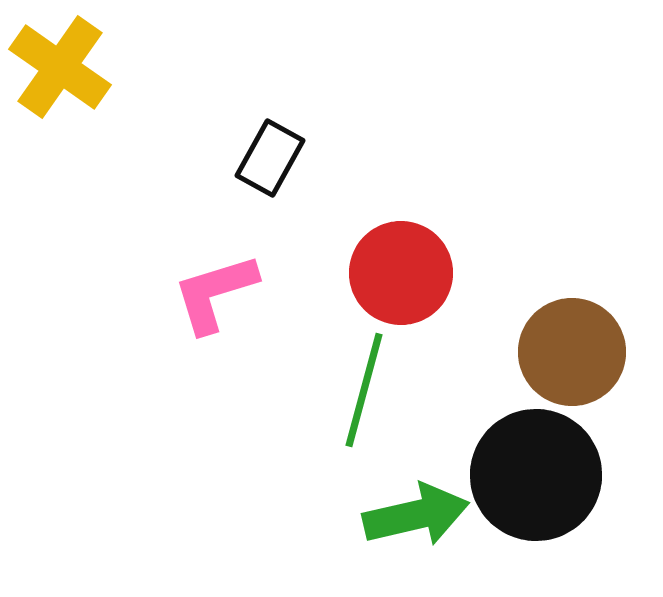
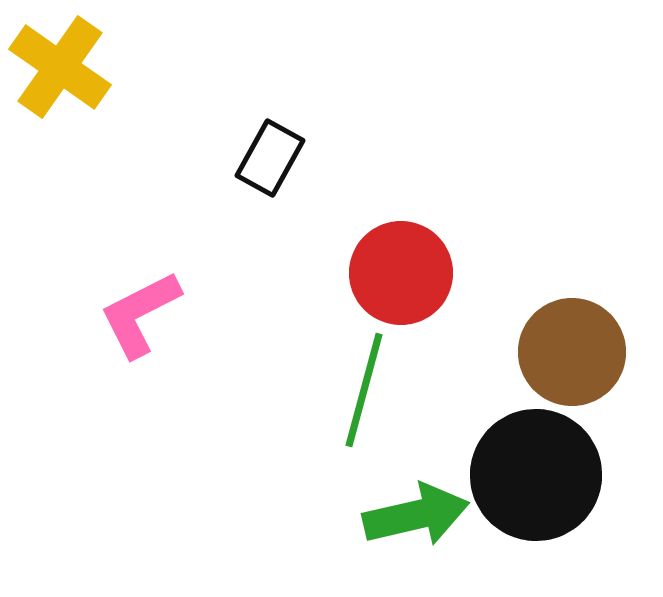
pink L-shape: moved 75 px left, 21 px down; rotated 10 degrees counterclockwise
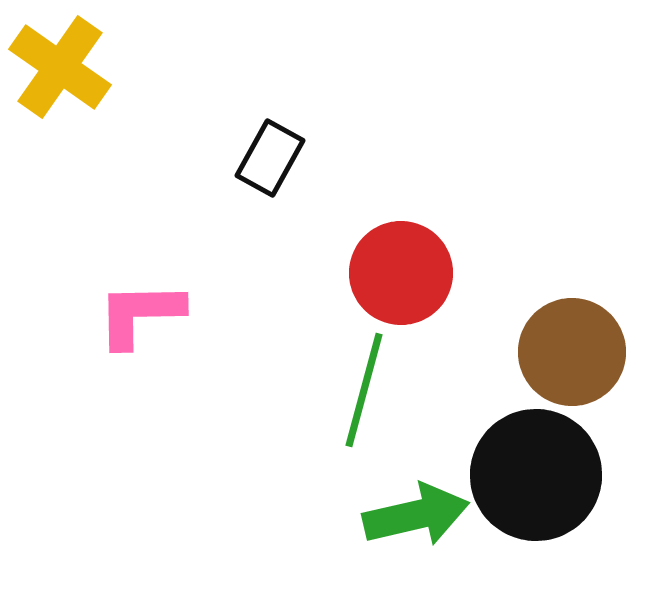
pink L-shape: rotated 26 degrees clockwise
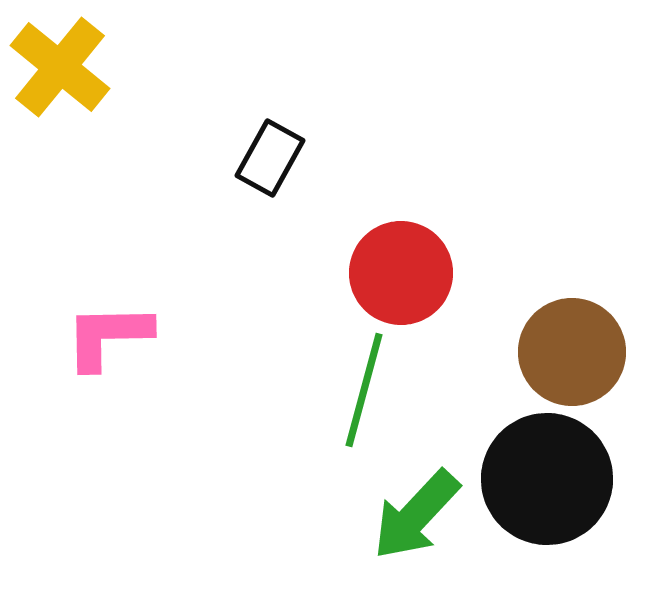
yellow cross: rotated 4 degrees clockwise
pink L-shape: moved 32 px left, 22 px down
black circle: moved 11 px right, 4 px down
green arrow: rotated 146 degrees clockwise
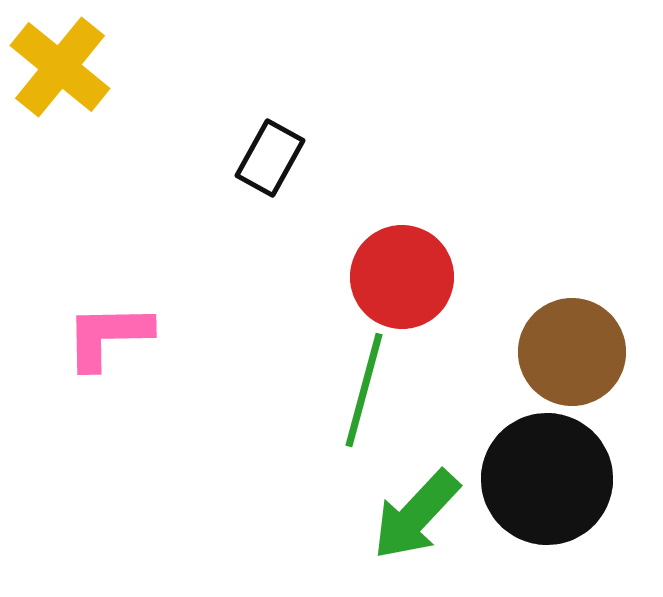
red circle: moved 1 px right, 4 px down
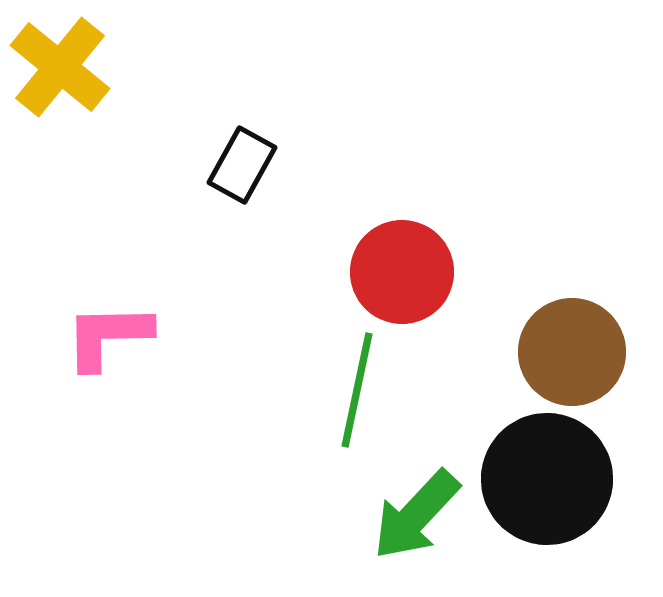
black rectangle: moved 28 px left, 7 px down
red circle: moved 5 px up
green line: moved 7 px left; rotated 3 degrees counterclockwise
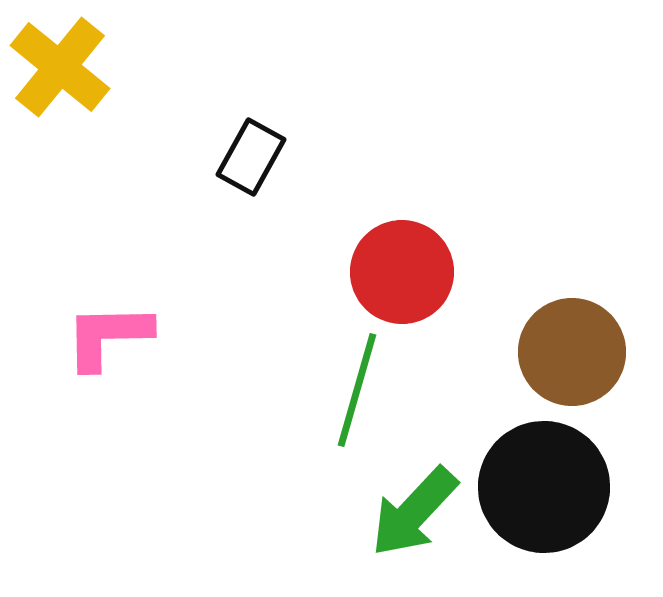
black rectangle: moved 9 px right, 8 px up
green line: rotated 4 degrees clockwise
black circle: moved 3 px left, 8 px down
green arrow: moved 2 px left, 3 px up
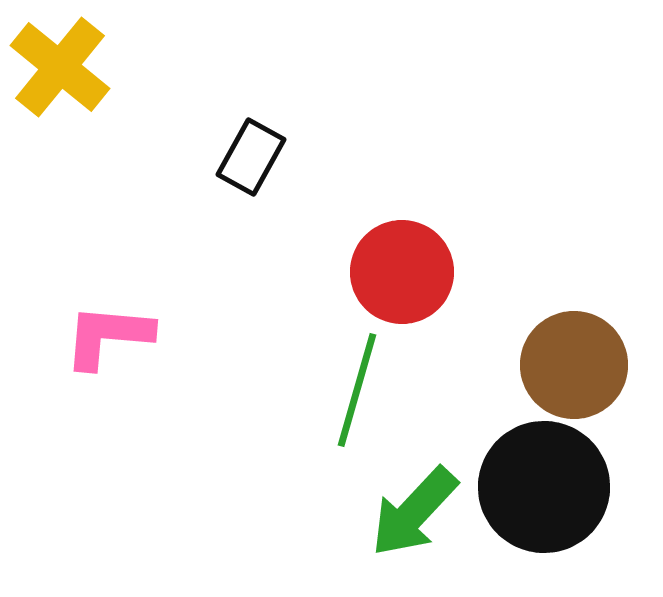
pink L-shape: rotated 6 degrees clockwise
brown circle: moved 2 px right, 13 px down
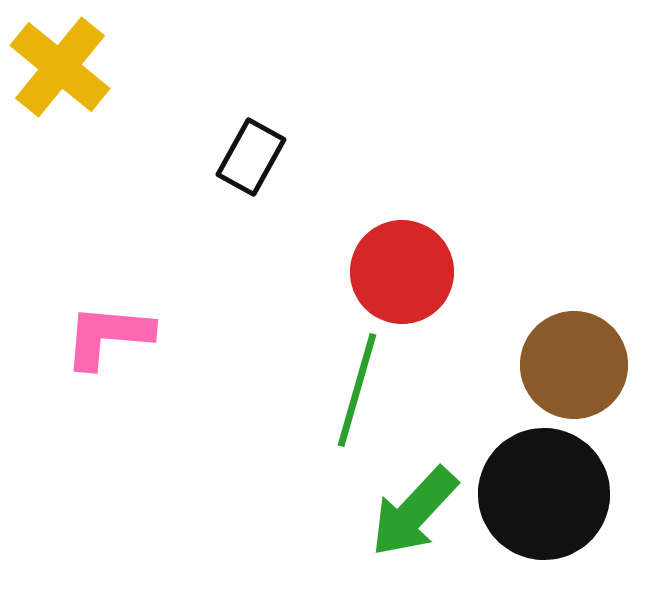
black circle: moved 7 px down
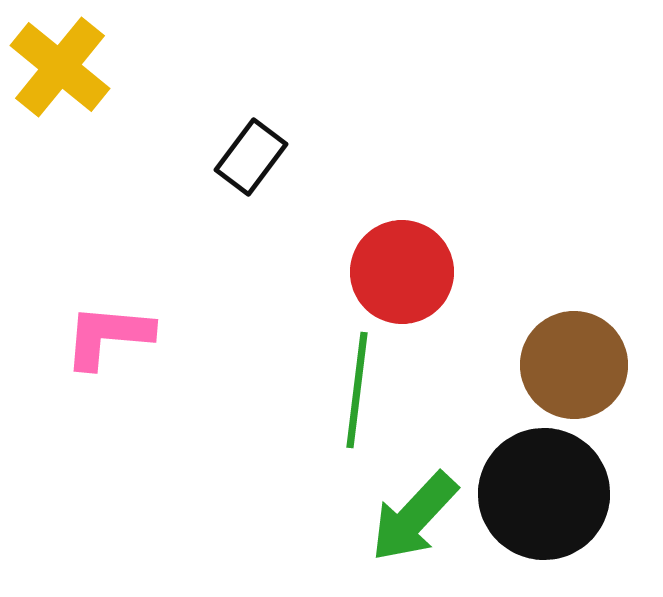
black rectangle: rotated 8 degrees clockwise
green line: rotated 9 degrees counterclockwise
green arrow: moved 5 px down
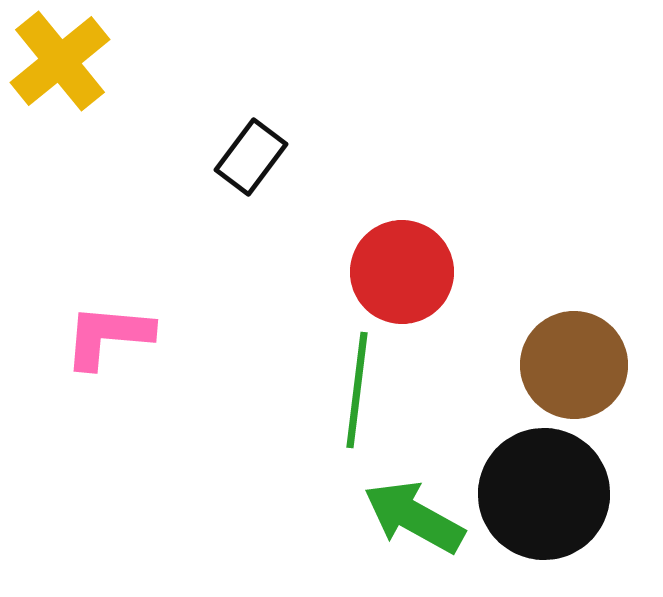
yellow cross: moved 6 px up; rotated 12 degrees clockwise
green arrow: rotated 76 degrees clockwise
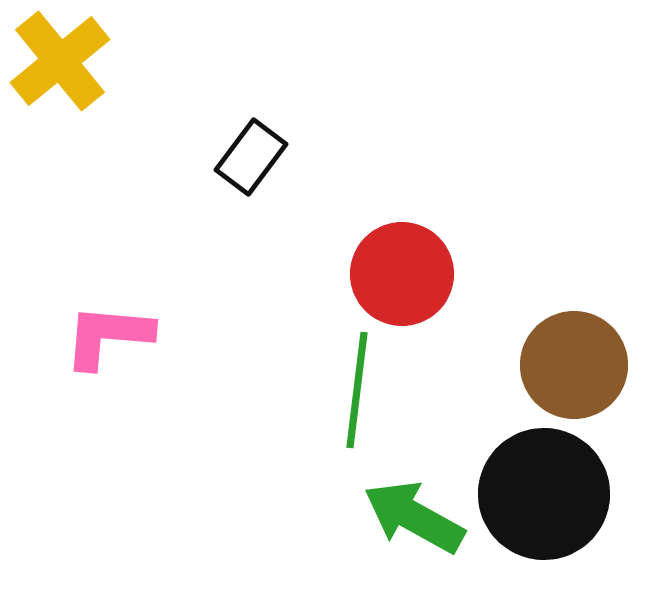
red circle: moved 2 px down
